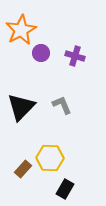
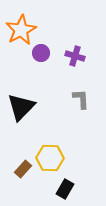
gray L-shape: moved 19 px right, 6 px up; rotated 20 degrees clockwise
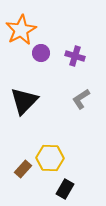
gray L-shape: rotated 120 degrees counterclockwise
black triangle: moved 3 px right, 6 px up
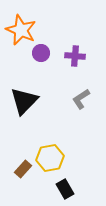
orange star: rotated 20 degrees counterclockwise
purple cross: rotated 12 degrees counterclockwise
yellow hexagon: rotated 12 degrees counterclockwise
black rectangle: rotated 60 degrees counterclockwise
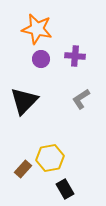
orange star: moved 16 px right, 1 px up; rotated 12 degrees counterclockwise
purple circle: moved 6 px down
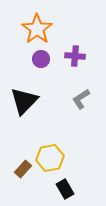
orange star: rotated 24 degrees clockwise
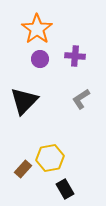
purple circle: moved 1 px left
